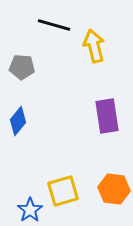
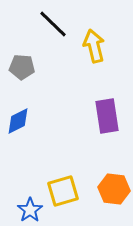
black line: moved 1 px left, 1 px up; rotated 28 degrees clockwise
blue diamond: rotated 24 degrees clockwise
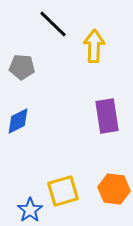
yellow arrow: rotated 16 degrees clockwise
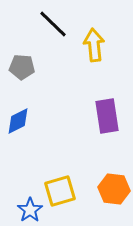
yellow arrow: moved 1 px up; rotated 8 degrees counterclockwise
yellow square: moved 3 px left
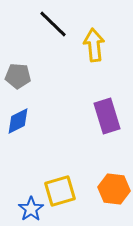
gray pentagon: moved 4 px left, 9 px down
purple rectangle: rotated 8 degrees counterclockwise
blue star: moved 1 px right, 1 px up
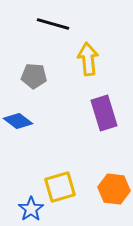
black line: rotated 28 degrees counterclockwise
yellow arrow: moved 6 px left, 14 px down
gray pentagon: moved 16 px right
purple rectangle: moved 3 px left, 3 px up
blue diamond: rotated 64 degrees clockwise
yellow square: moved 4 px up
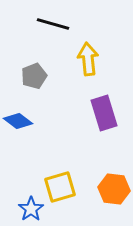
gray pentagon: rotated 25 degrees counterclockwise
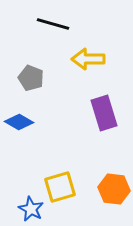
yellow arrow: rotated 84 degrees counterclockwise
gray pentagon: moved 3 px left, 2 px down; rotated 30 degrees counterclockwise
blue diamond: moved 1 px right, 1 px down; rotated 8 degrees counterclockwise
blue star: rotated 10 degrees counterclockwise
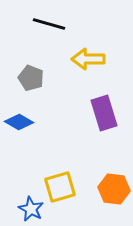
black line: moved 4 px left
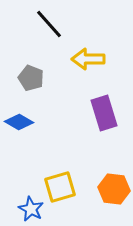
black line: rotated 32 degrees clockwise
